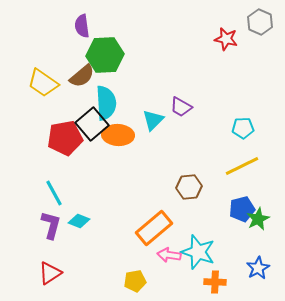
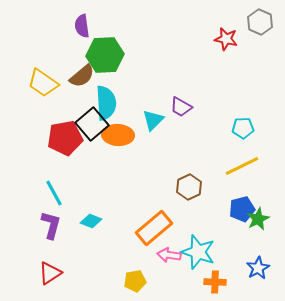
brown hexagon: rotated 20 degrees counterclockwise
cyan diamond: moved 12 px right
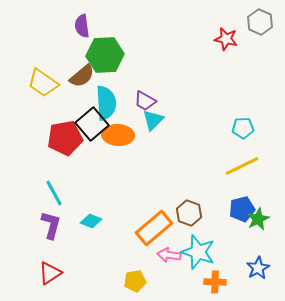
purple trapezoid: moved 36 px left, 6 px up
brown hexagon: moved 26 px down; rotated 15 degrees counterclockwise
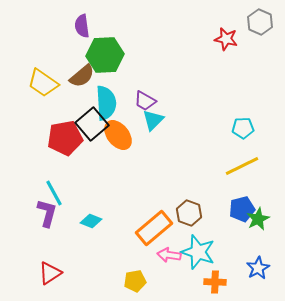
orange ellipse: rotated 48 degrees clockwise
purple L-shape: moved 4 px left, 12 px up
